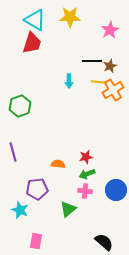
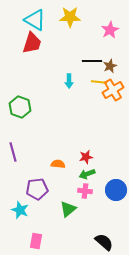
green hexagon: moved 1 px down; rotated 20 degrees counterclockwise
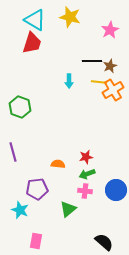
yellow star: rotated 15 degrees clockwise
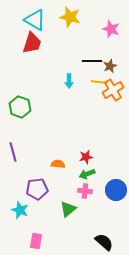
pink star: moved 1 px right, 1 px up; rotated 24 degrees counterclockwise
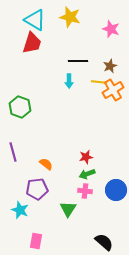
black line: moved 14 px left
orange semicircle: moved 12 px left; rotated 32 degrees clockwise
green triangle: rotated 18 degrees counterclockwise
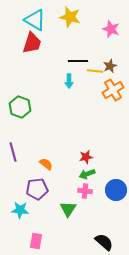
yellow line: moved 4 px left, 11 px up
cyan star: rotated 18 degrees counterclockwise
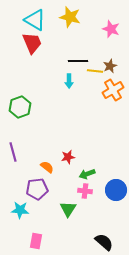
red trapezoid: rotated 40 degrees counterclockwise
green hexagon: rotated 20 degrees clockwise
red star: moved 18 px left
orange semicircle: moved 1 px right, 3 px down
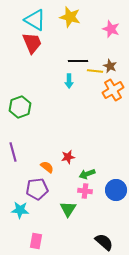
brown star: rotated 24 degrees counterclockwise
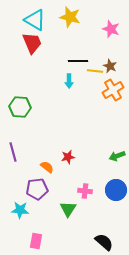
green hexagon: rotated 25 degrees clockwise
green arrow: moved 30 px right, 18 px up
